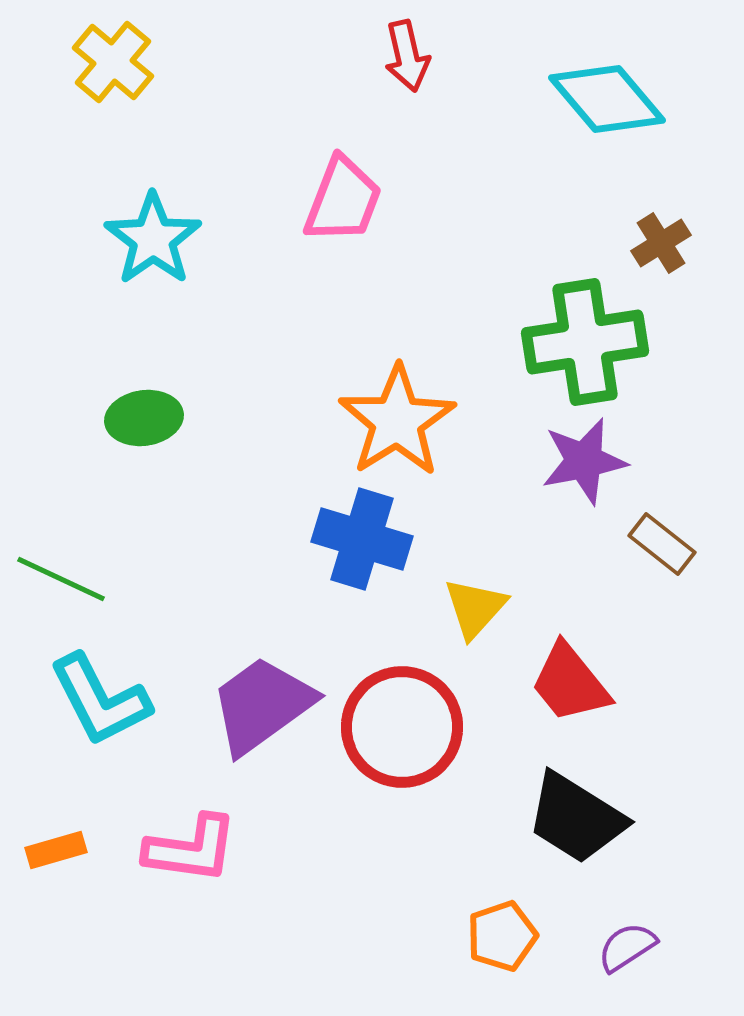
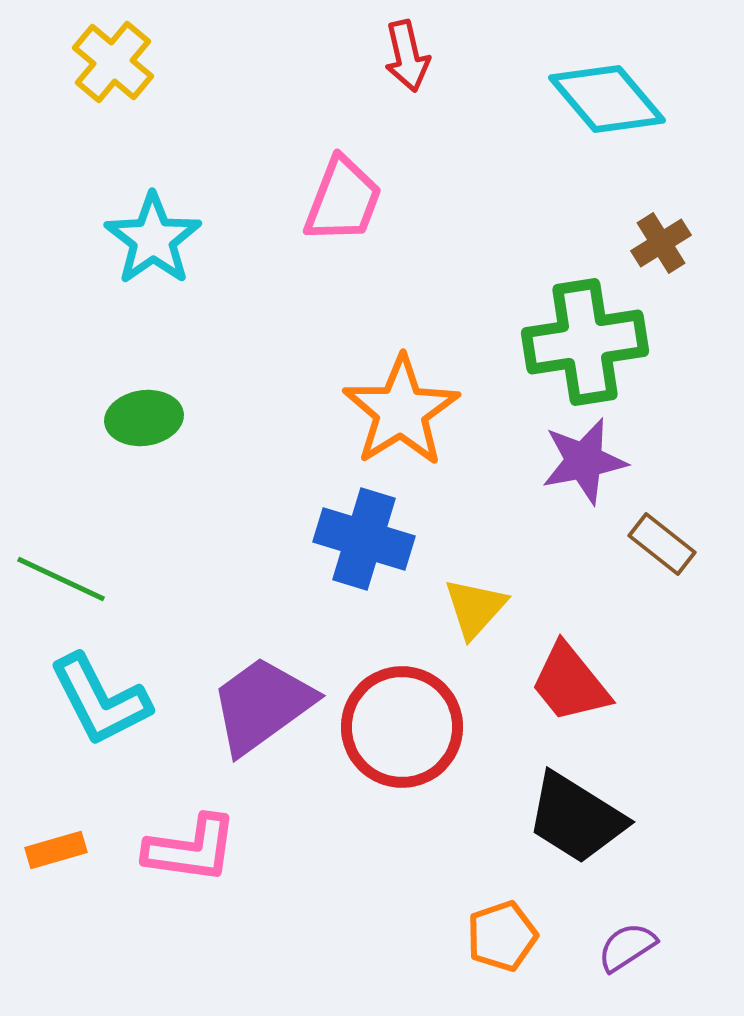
orange star: moved 4 px right, 10 px up
blue cross: moved 2 px right
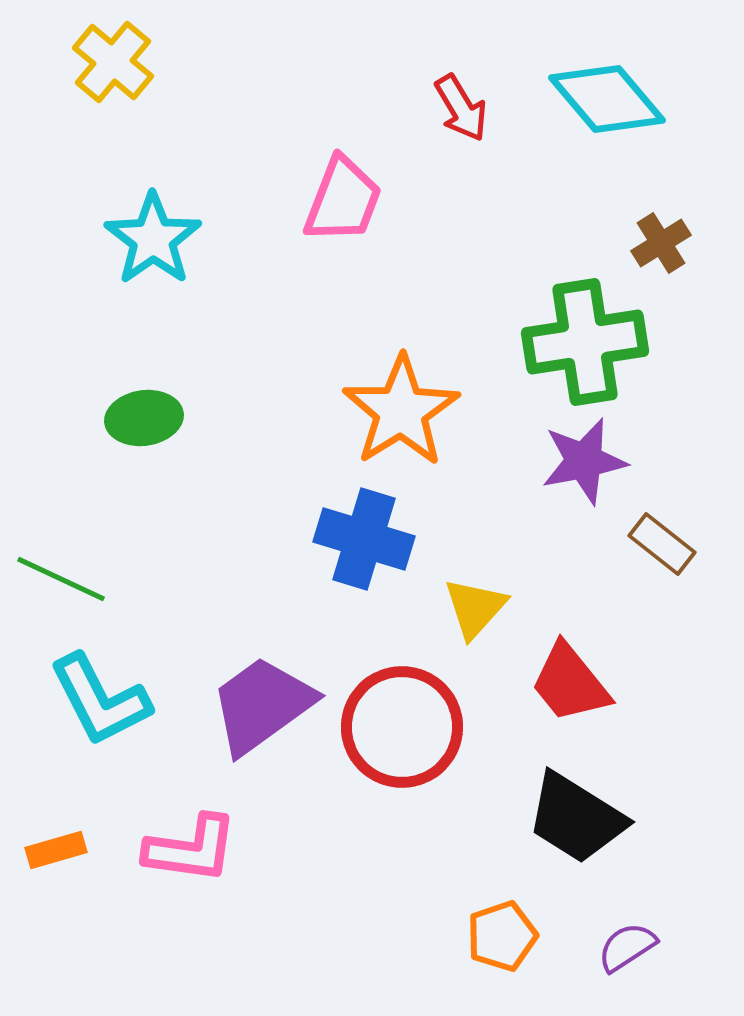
red arrow: moved 54 px right, 52 px down; rotated 18 degrees counterclockwise
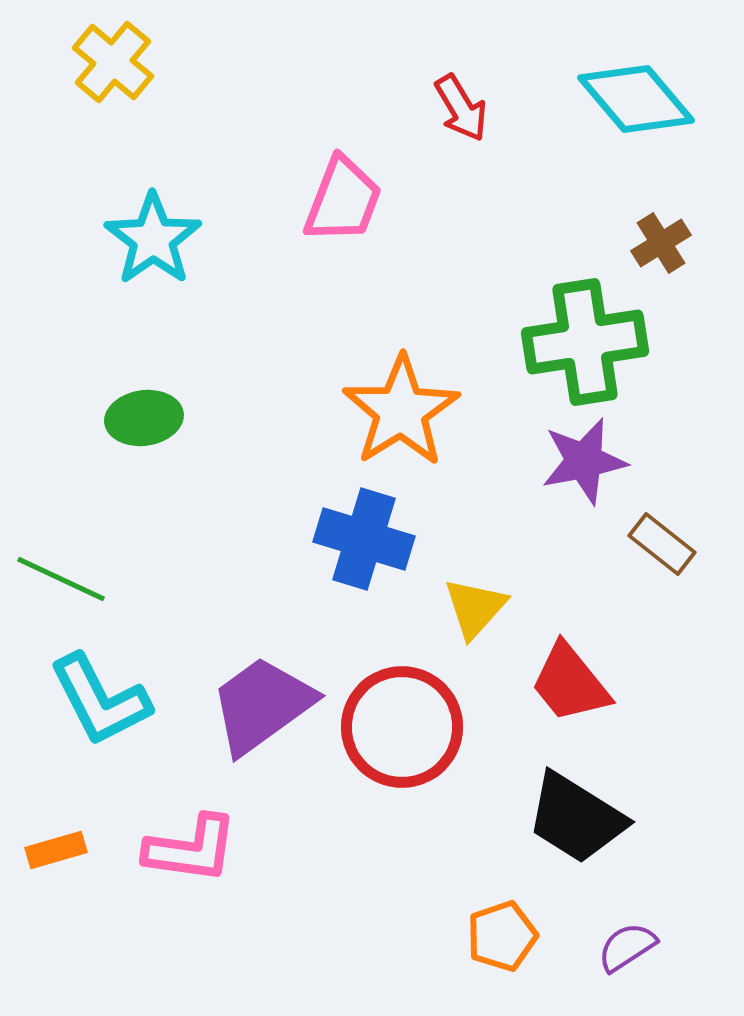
cyan diamond: moved 29 px right
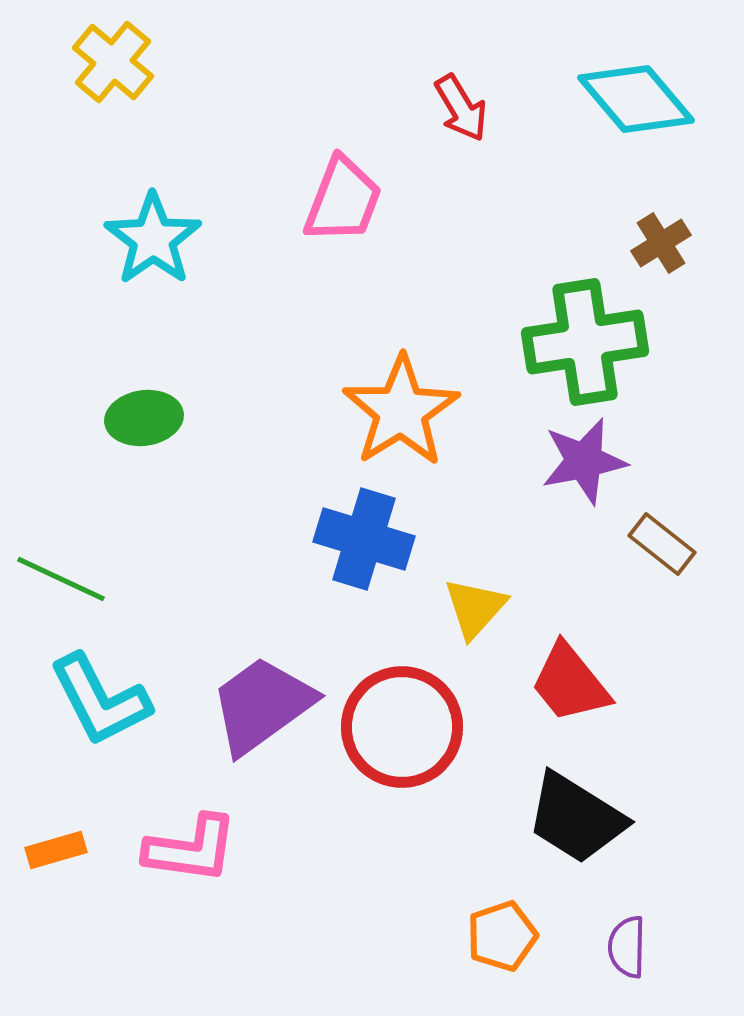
purple semicircle: rotated 56 degrees counterclockwise
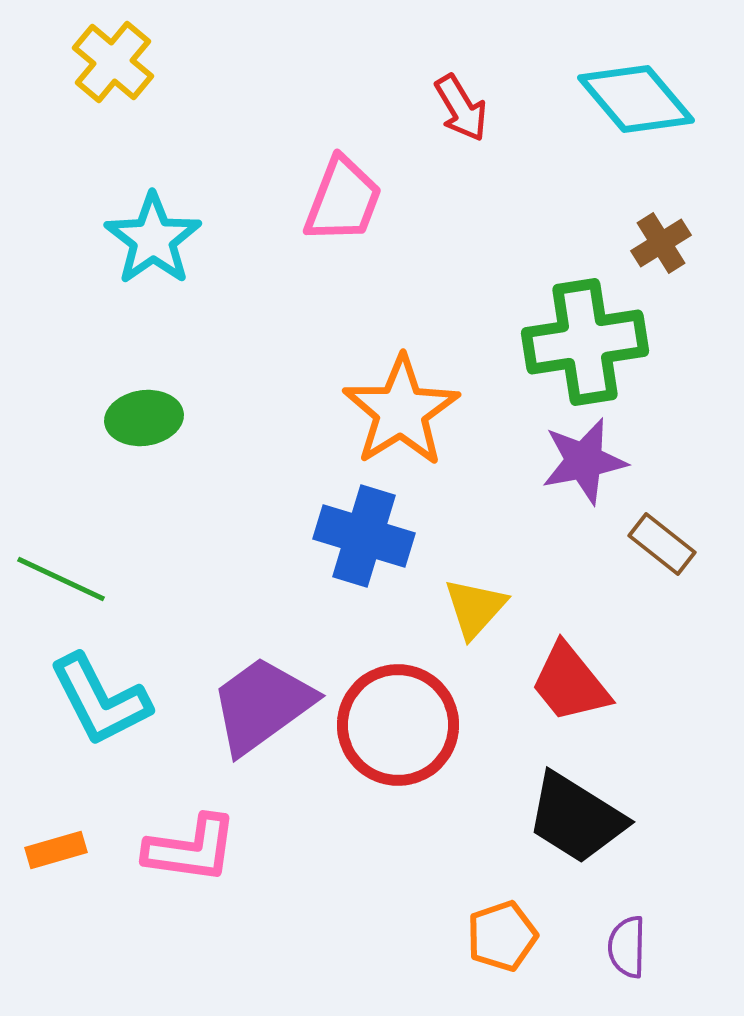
blue cross: moved 3 px up
red circle: moved 4 px left, 2 px up
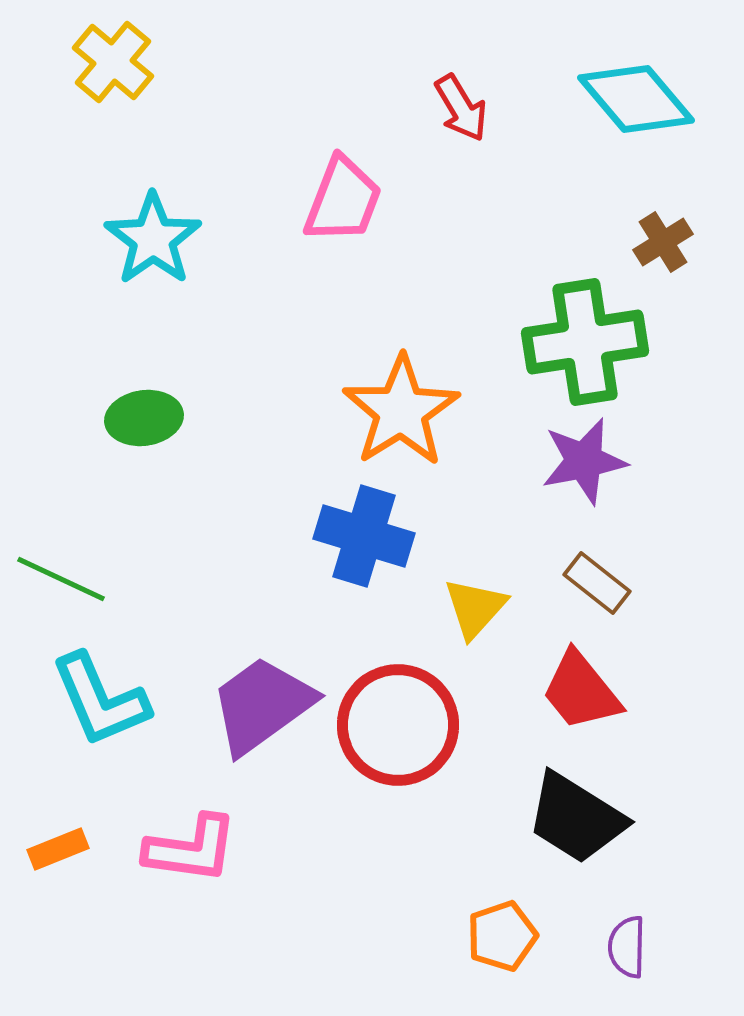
brown cross: moved 2 px right, 1 px up
brown rectangle: moved 65 px left, 39 px down
red trapezoid: moved 11 px right, 8 px down
cyan L-shape: rotated 4 degrees clockwise
orange rectangle: moved 2 px right, 1 px up; rotated 6 degrees counterclockwise
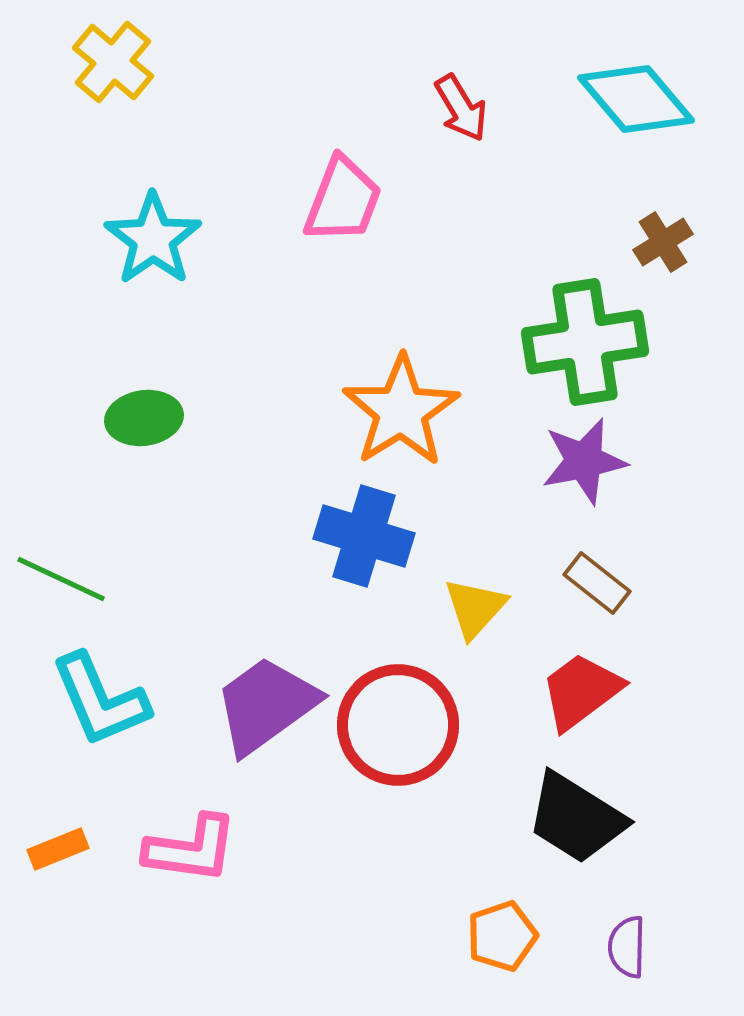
red trapezoid: rotated 92 degrees clockwise
purple trapezoid: moved 4 px right
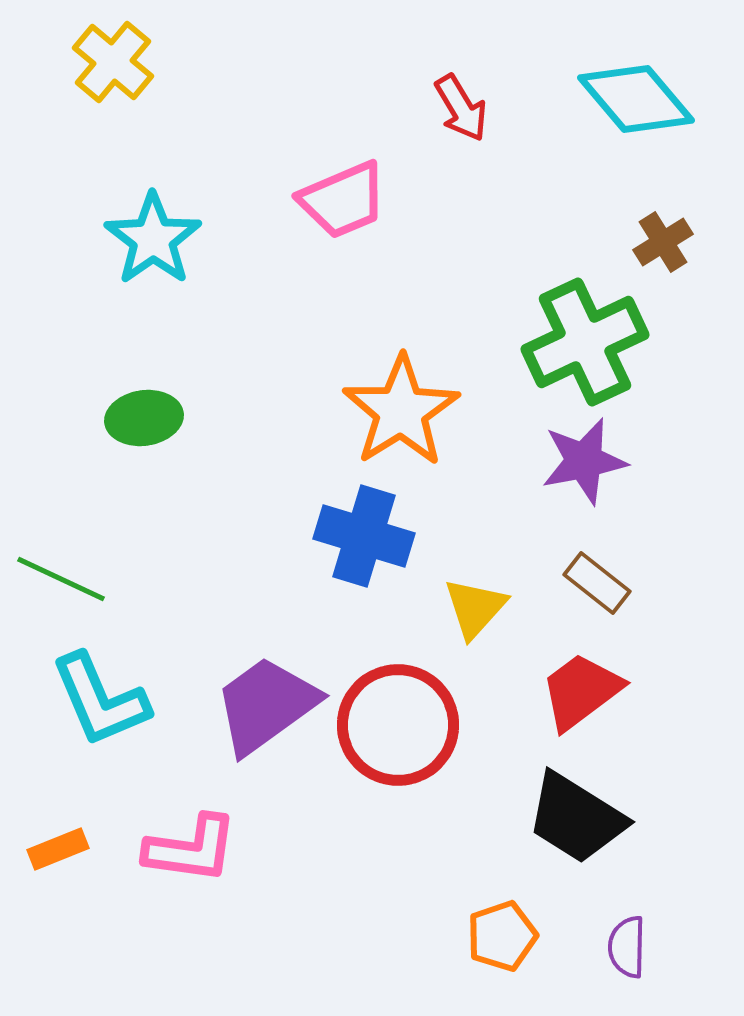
pink trapezoid: rotated 46 degrees clockwise
green cross: rotated 16 degrees counterclockwise
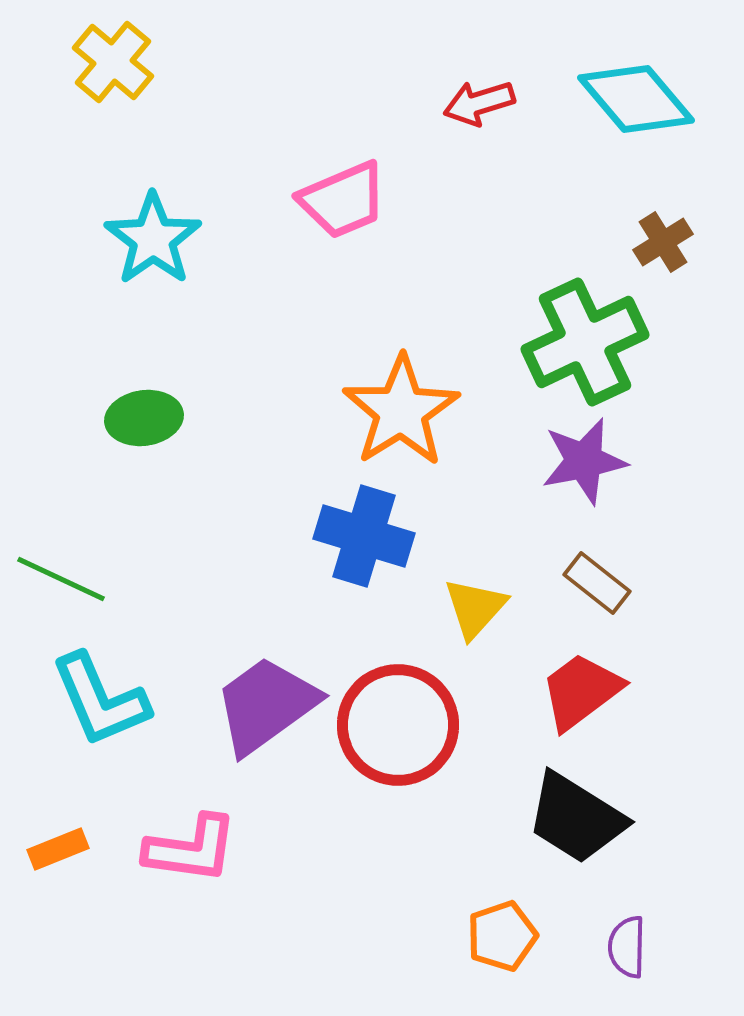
red arrow: moved 18 px right, 5 px up; rotated 104 degrees clockwise
